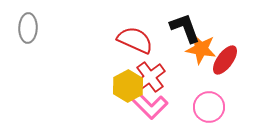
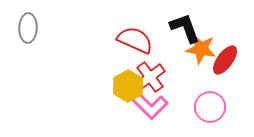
pink circle: moved 1 px right
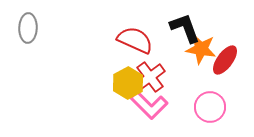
yellow hexagon: moved 3 px up
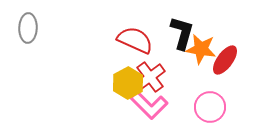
black L-shape: moved 3 px left, 5 px down; rotated 36 degrees clockwise
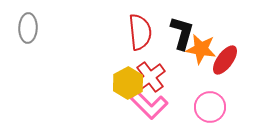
red semicircle: moved 5 px right, 8 px up; rotated 60 degrees clockwise
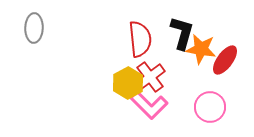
gray ellipse: moved 6 px right
red semicircle: moved 7 px down
